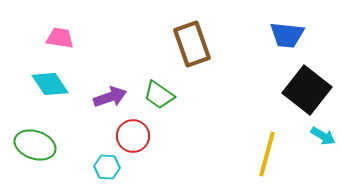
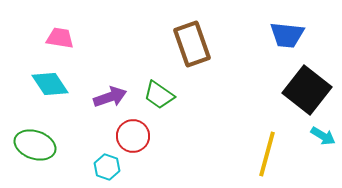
cyan hexagon: rotated 15 degrees clockwise
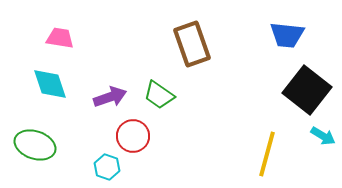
cyan diamond: rotated 15 degrees clockwise
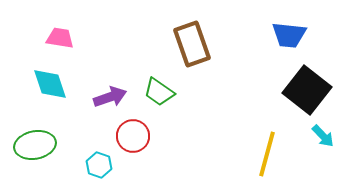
blue trapezoid: moved 2 px right
green trapezoid: moved 3 px up
cyan arrow: rotated 15 degrees clockwise
green ellipse: rotated 30 degrees counterclockwise
cyan hexagon: moved 8 px left, 2 px up
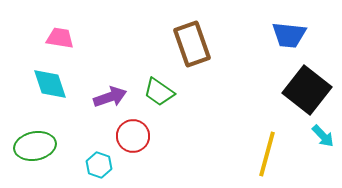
green ellipse: moved 1 px down
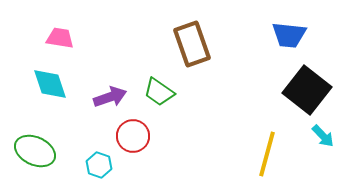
green ellipse: moved 5 px down; rotated 36 degrees clockwise
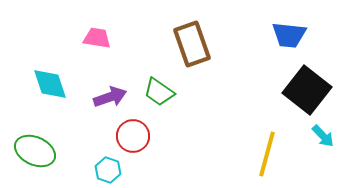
pink trapezoid: moved 37 px right
cyan hexagon: moved 9 px right, 5 px down
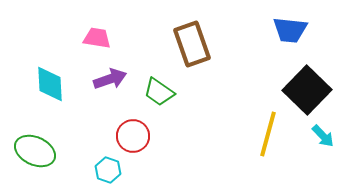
blue trapezoid: moved 1 px right, 5 px up
cyan diamond: rotated 15 degrees clockwise
black square: rotated 6 degrees clockwise
purple arrow: moved 18 px up
yellow line: moved 1 px right, 20 px up
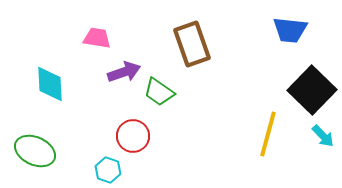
purple arrow: moved 14 px right, 7 px up
black square: moved 5 px right
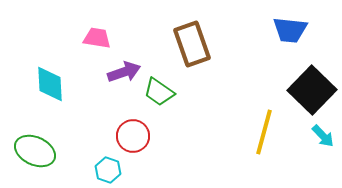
yellow line: moved 4 px left, 2 px up
